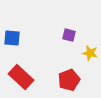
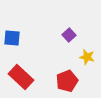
purple square: rotated 32 degrees clockwise
yellow star: moved 3 px left, 4 px down
red pentagon: moved 2 px left, 1 px down
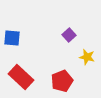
red pentagon: moved 5 px left
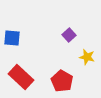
red pentagon: rotated 20 degrees counterclockwise
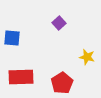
purple square: moved 10 px left, 12 px up
red rectangle: rotated 45 degrees counterclockwise
red pentagon: moved 2 px down; rotated 10 degrees clockwise
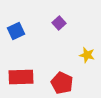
blue square: moved 4 px right, 7 px up; rotated 30 degrees counterclockwise
yellow star: moved 2 px up
red pentagon: rotated 15 degrees counterclockwise
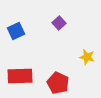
yellow star: moved 2 px down
red rectangle: moved 1 px left, 1 px up
red pentagon: moved 4 px left
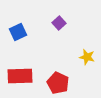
blue square: moved 2 px right, 1 px down
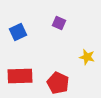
purple square: rotated 24 degrees counterclockwise
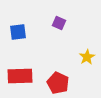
blue square: rotated 18 degrees clockwise
yellow star: rotated 28 degrees clockwise
